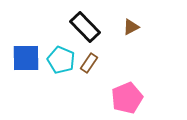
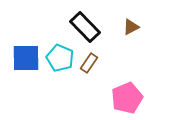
cyan pentagon: moved 1 px left, 2 px up
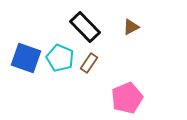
blue square: rotated 20 degrees clockwise
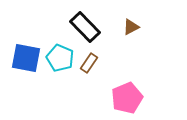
blue square: rotated 8 degrees counterclockwise
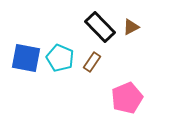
black rectangle: moved 15 px right
brown rectangle: moved 3 px right, 1 px up
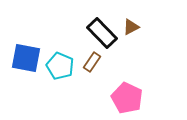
black rectangle: moved 2 px right, 6 px down
cyan pentagon: moved 8 px down
pink pentagon: rotated 24 degrees counterclockwise
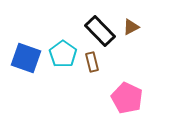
black rectangle: moved 2 px left, 2 px up
blue square: rotated 8 degrees clockwise
brown rectangle: rotated 48 degrees counterclockwise
cyan pentagon: moved 3 px right, 12 px up; rotated 12 degrees clockwise
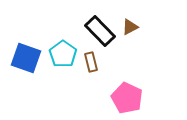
brown triangle: moved 1 px left
brown rectangle: moved 1 px left
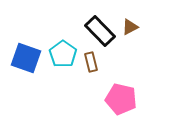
pink pentagon: moved 6 px left, 1 px down; rotated 12 degrees counterclockwise
